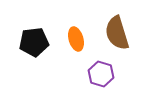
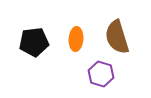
brown semicircle: moved 4 px down
orange ellipse: rotated 20 degrees clockwise
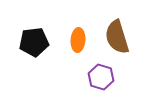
orange ellipse: moved 2 px right, 1 px down
purple hexagon: moved 3 px down
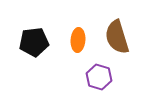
purple hexagon: moved 2 px left
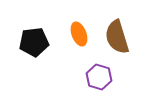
orange ellipse: moved 1 px right, 6 px up; rotated 25 degrees counterclockwise
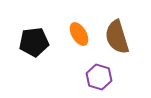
orange ellipse: rotated 10 degrees counterclockwise
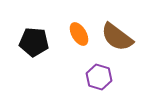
brown semicircle: rotated 36 degrees counterclockwise
black pentagon: rotated 12 degrees clockwise
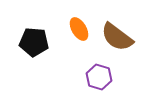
orange ellipse: moved 5 px up
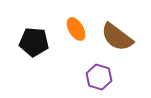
orange ellipse: moved 3 px left
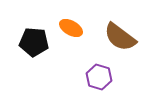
orange ellipse: moved 5 px left, 1 px up; rotated 30 degrees counterclockwise
brown semicircle: moved 3 px right
